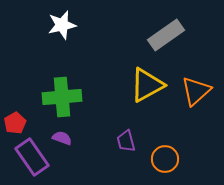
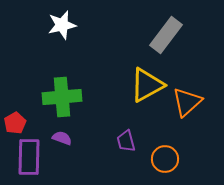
gray rectangle: rotated 18 degrees counterclockwise
orange triangle: moved 9 px left, 11 px down
purple rectangle: moved 3 px left; rotated 36 degrees clockwise
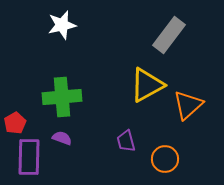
gray rectangle: moved 3 px right
orange triangle: moved 1 px right, 3 px down
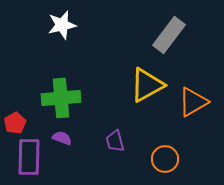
green cross: moved 1 px left, 1 px down
orange triangle: moved 5 px right, 3 px up; rotated 12 degrees clockwise
purple trapezoid: moved 11 px left
